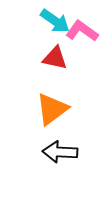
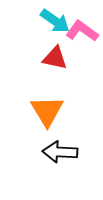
orange triangle: moved 5 px left, 2 px down; rotated 24 degrees counterclockwise
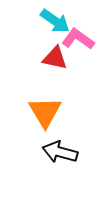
pink L-shape: moved 4 px left, 8 px down
orange triangle: moved 2 px left, 1 px down
black arrow: rotated 12 degrees clockwise
